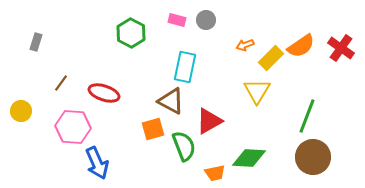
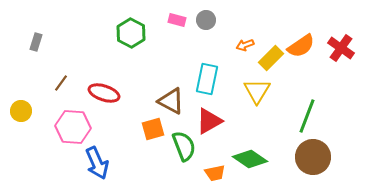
cyan rectangle: moved 22 px right, 12 px down
green diamond: moved 1 px right, 1 px down; rotated 32 degrees clockwise
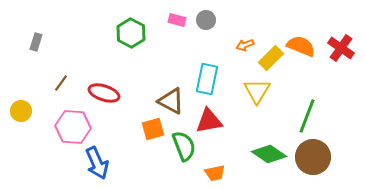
orange semicircle: rotated 124 degrees counterclockwise
red triangle: rotated 20 degrees clockwise
green diamond: moved 19 px right, 5 px up
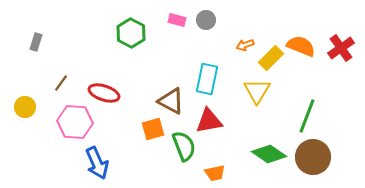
red cross: rotated 20 degrees clockwise
yellow circle: moved 4 px right, 4 px up
pink hexagon: moved 2 px right, 5 px up
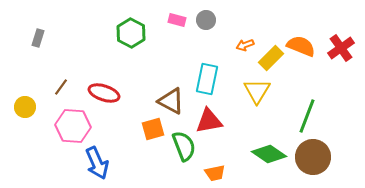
gray rectangle: moved 2 px right, 4 px up
brown line: moved 4 px down
pink hexagon: moved 2 px left, 4 px down
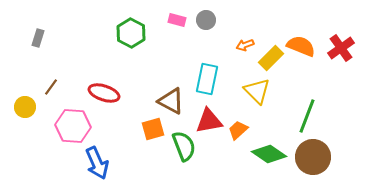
brown line: moved 10 px left
yellow triangle: rotated 16 degrees counterclockwise
orange trapezoid: moved 23 px right, 43 px up; rotated 150 degrees clockwise
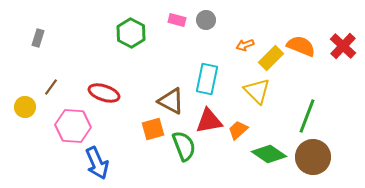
red cross: moved 2 px right, 2 px up; rotated 12 degrees counterclockwise
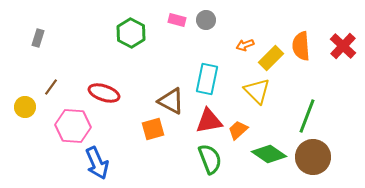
orange semicircle: rotated 116 degrees counterclockwise
green semicircle: moved 26 px right, 13 px down
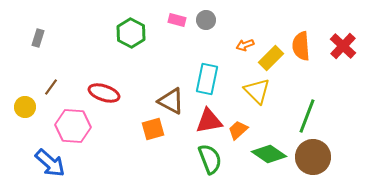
blue arrow: moved 47 px left; rotated 24 degrees counterclockwise
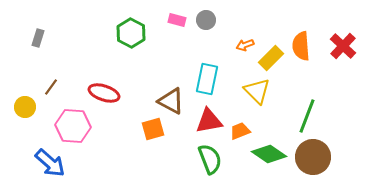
orange trapezoid: moved 2 px right, 1 px down; rotated 20 degrees clockwise
